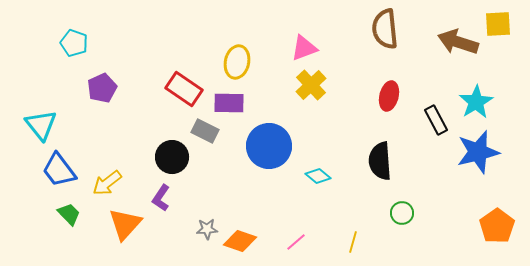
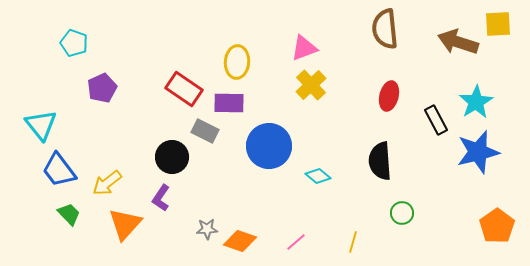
yellow ellipse: rotated 8 degrees counterclockwise
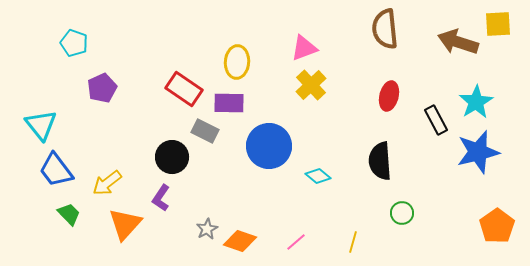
blue trapezoid: moved 3 px left
gray star: rotated 25 degrees counterclockwise
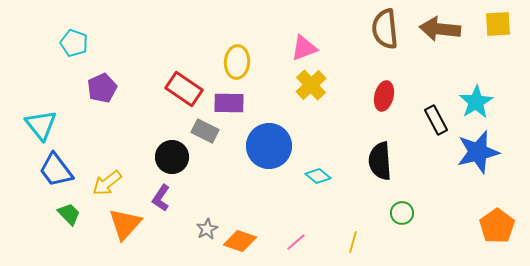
brown arrow: moved 18 px left, 13 px up; rotated 12 degrees counterclockwise
red ellipse: moved 5 px left
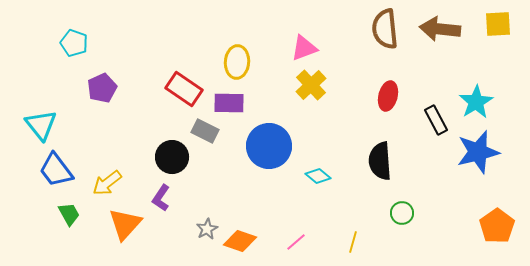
red ellipse: moved 4 px right
green trapezoid: rotated 15 degrees clockwise
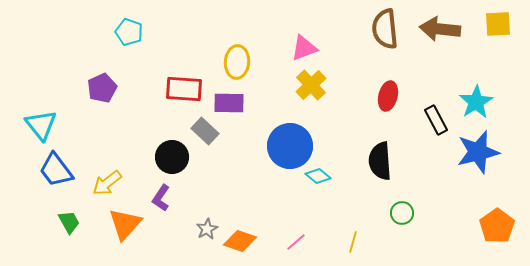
cyan pentagon: moved 55 px right, 11 px up
red rectangle: rotated 30 degrees counterclockwise
gray rectangle: rotated 16 degrees clockwise
blue circle: moved 21 px right
green trapezoid: moved 8 px down
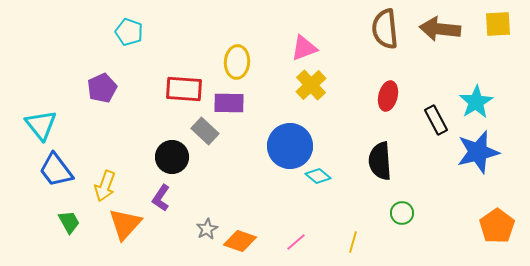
yellow arrow: moved 2 px left, 3 px down; rotated 32 degrees counterclockwise
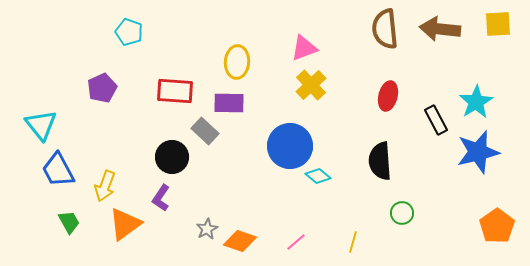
red rectangle: moved 9 px left, 2 px down
blue trapezoid: moved 2 px right; rotated 9 degrees clockwise
orange triangle: rotated 12 degrees clockwise
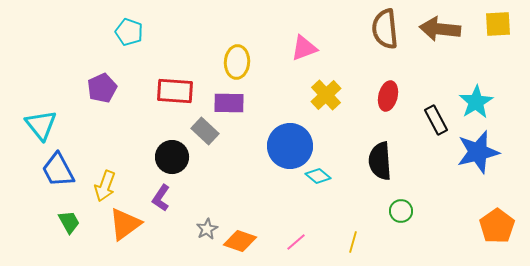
yellow cross: moved 15 px right, 10 px down
green circle: moved 1 px left, 2 px up
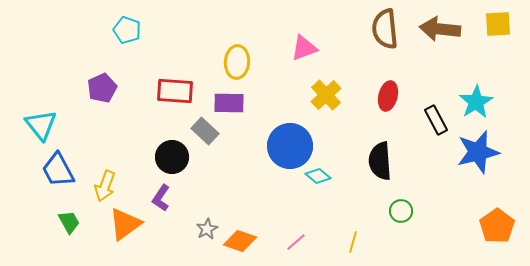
cyan pentagon: moved 2 px left, 2 px up
